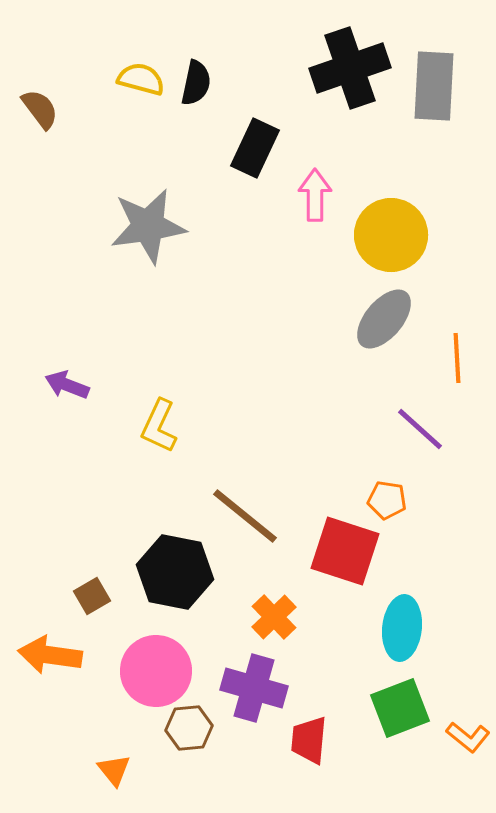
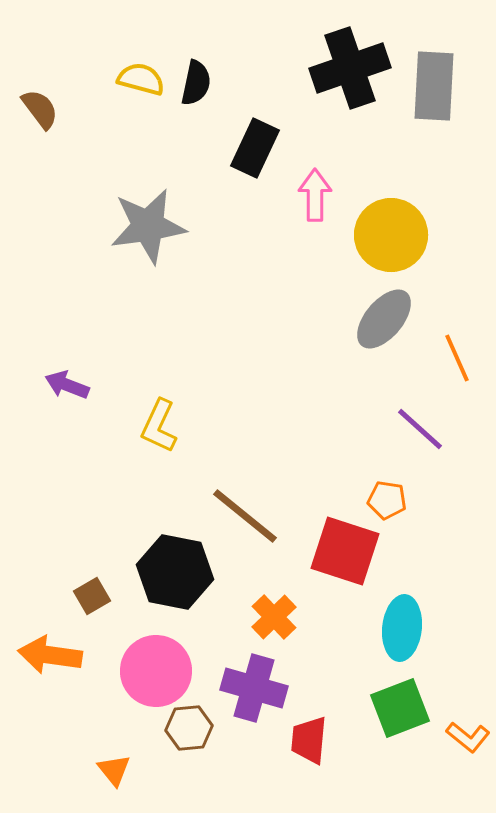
orange line: rotated 21 degrees counterclockwise
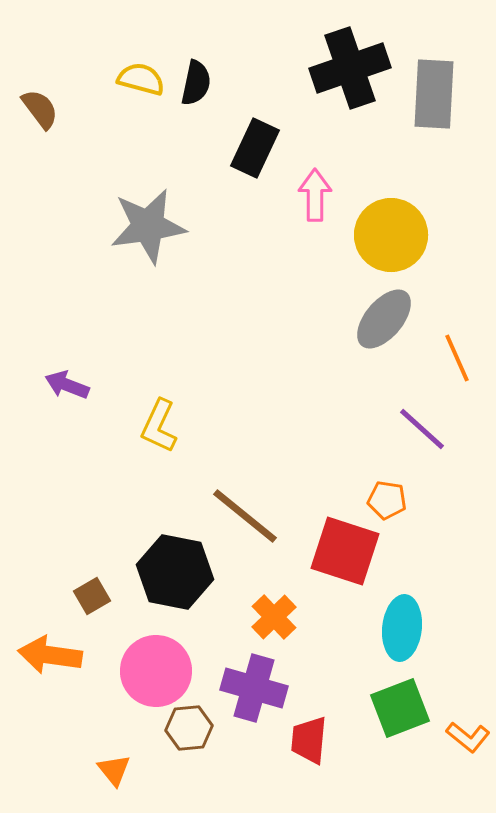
gray rectangle: moved 8 px down
purple line: moved 2 px right
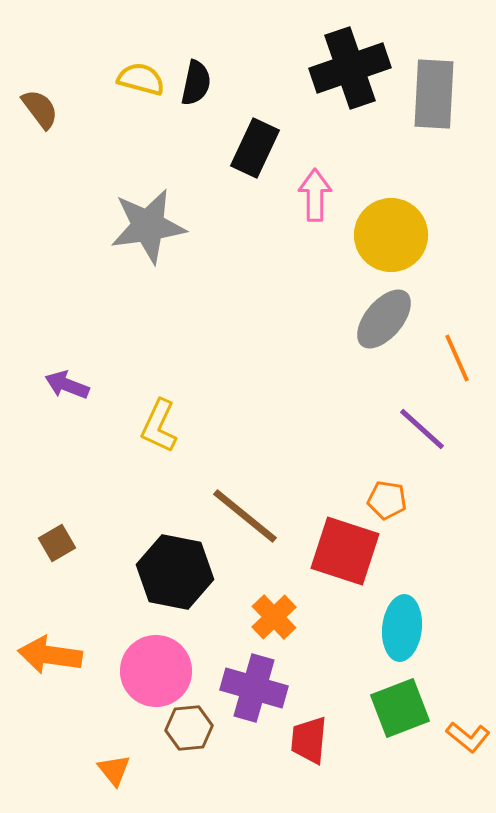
brown square: moved 35 px left, 53 px up
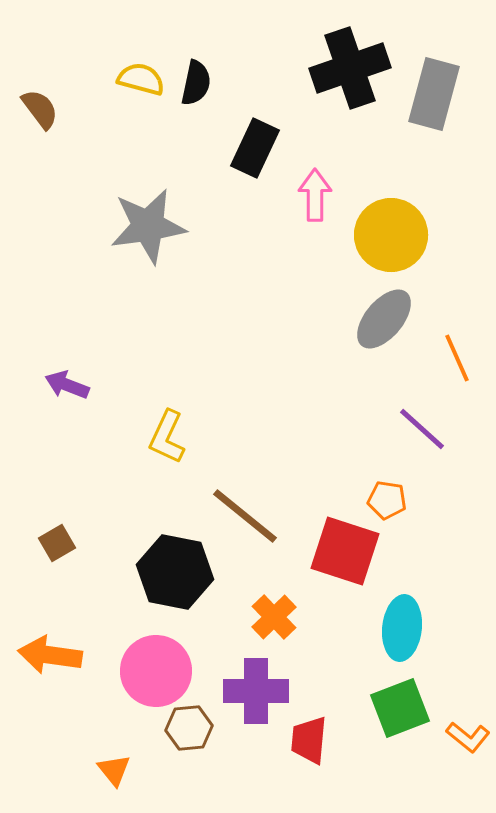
gray rectangle: rotated 12 degrees clockwise
yellow L-shape: moved 8 px right, 11 px down
purple cross: moved 2 px right, 3 px down; rotated 16 degrees counterclockwise
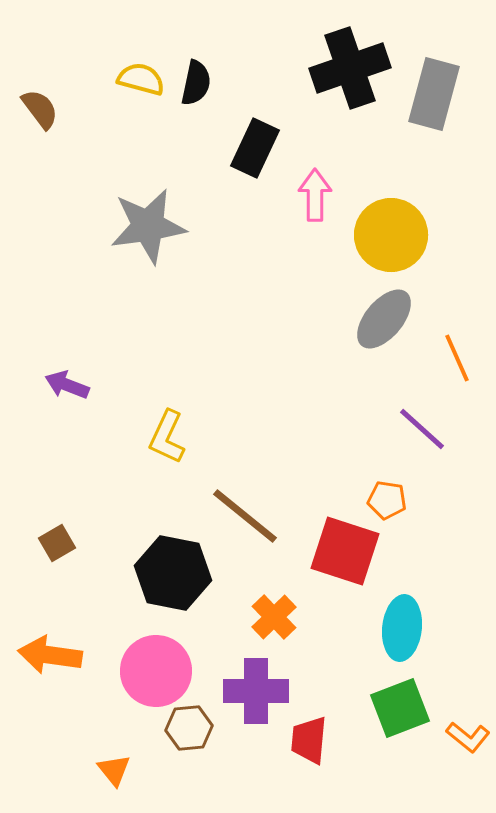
black hexagon: moved 2 px left, 1 px down
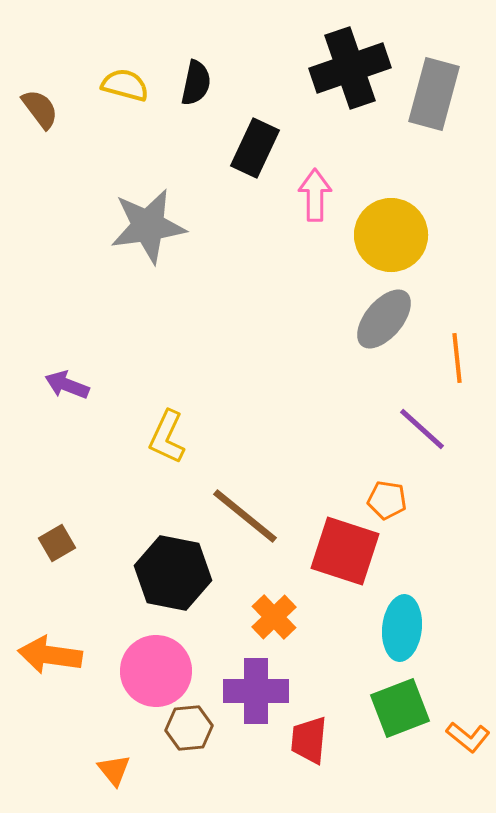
yellow semicircle: moved 16 px left, 6 px down
orange line: rotated 18 degrees clockwise
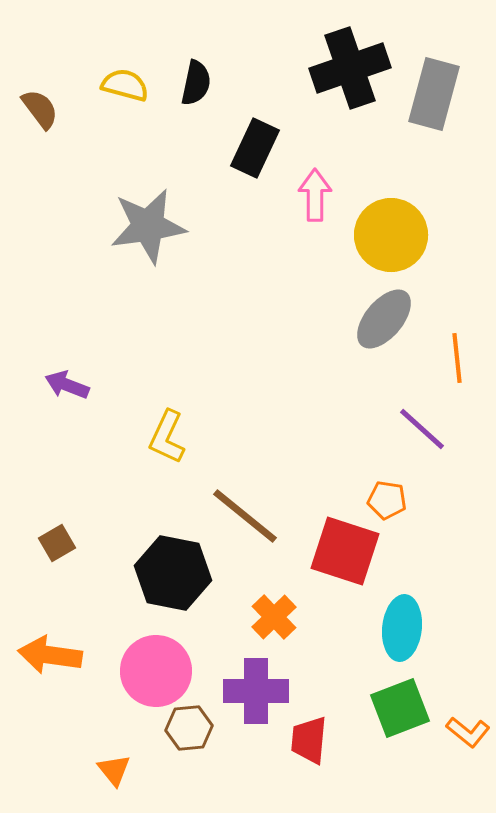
orange L-shape: moved 5 px up
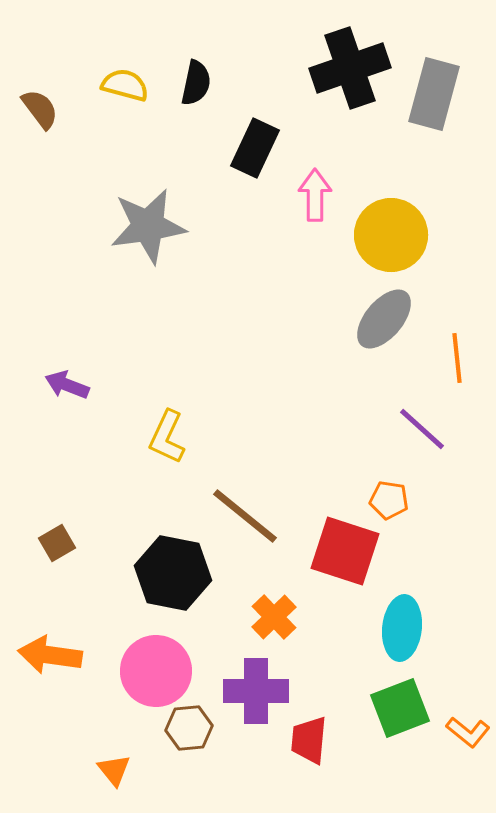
orange pentagon: moved 2 px right
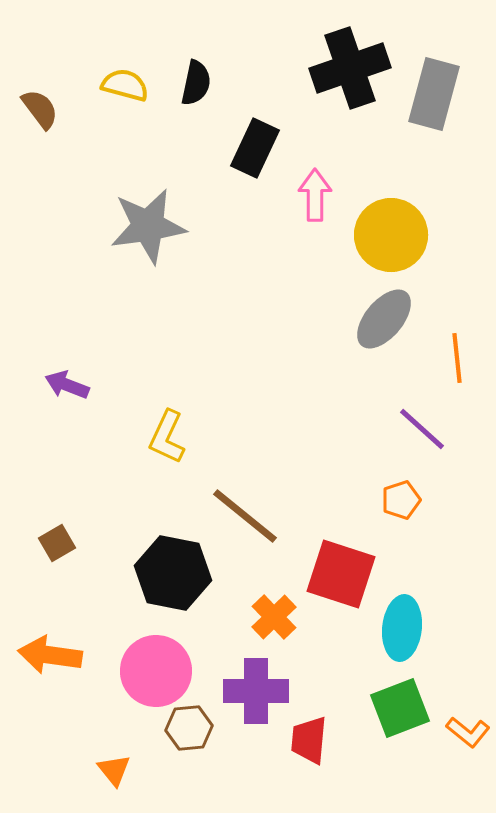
orange pentagon: moved 12 px right; rotated 27 degrees counterclockwise
red square: moved 4 px left, 23 px down
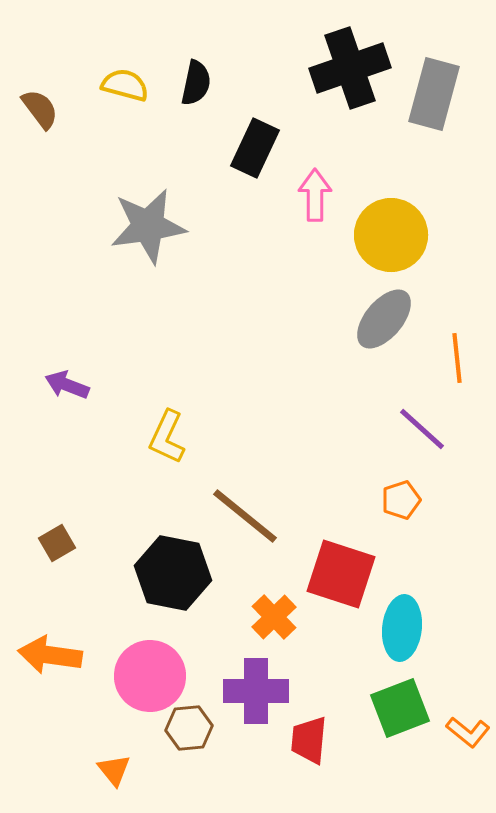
pink circle: moved 6 px left, 5 px down
